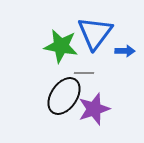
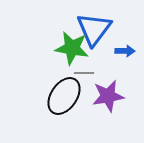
blue triangle: moved 1 px left, 4 px up
green star: moved 11 px right, 2 px down
purple star: moved 14 px right, 13 px up; rotated 8 degrees clockwise
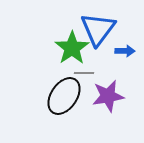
blue triangle: moved 4 px right
green star: rotated 28 degrees clockwise
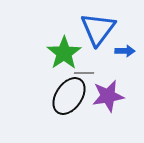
green star: moved 8 px left, 5 px down
black ellipse: moved 5 px right
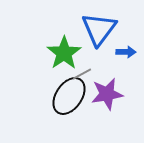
blue triangle: moved 1 px right
blue arrow: moved 1 px right, 1 px down
gray line: moved 2 px left, 1 px down; rotated 30 degrees counterclockwise
purple star: moved 1 px left, 2 px up
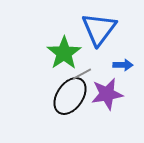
blue arrow: moved 3 px left, 13 px down
black ellipse: moved 1 px right
